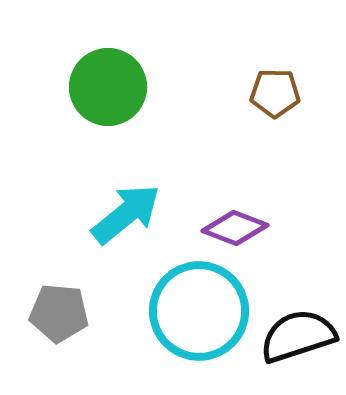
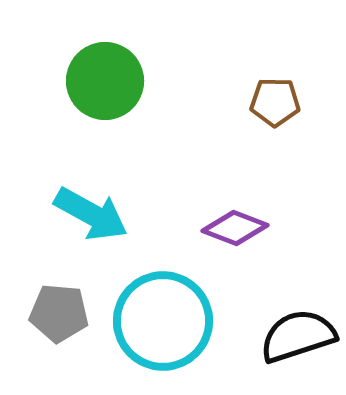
green circle: moved 3 px left, 6 px up
brown pentagon: moved 9 px down
cyan arrow: moved 35 px left; rotated 68 degrees clockwise
cyan circle: moved 36 px left, 10 px down
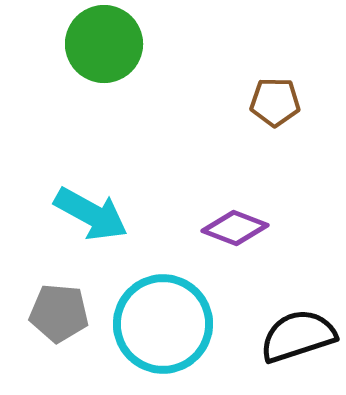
green circle: moved 1 px left, 37 px up
cyan circle: moved 3 px down
